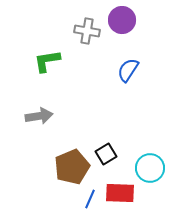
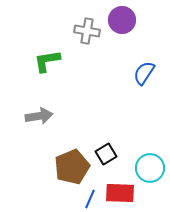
blue semicircle: moved 16 px right, 3 px down
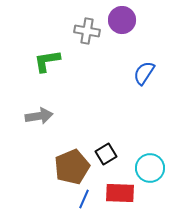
blue line: moved 6 px left
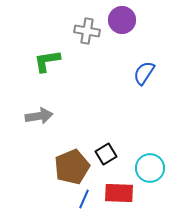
red rectangle: moved 1 px left
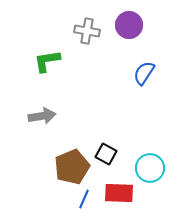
purple circle: moved 7 px right, 5 px down
gray arrow: moved 3 px right
black square: rotated 30 degrees counterclockwise
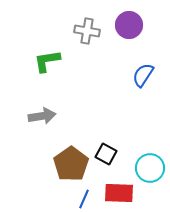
blue semicircle: moved 1 px left, 2 px down
brown pentagon: moved 1 px left, 3 px up; rotated 12 degrees counterclockwise
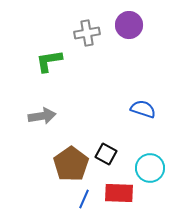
gray cross: moved 2 px down; rotated 20 degrees counterclockwise
green L-shape: moved 2 px right
blue semicircle: moved 34 px down; rotated 75 degrees clockwise
